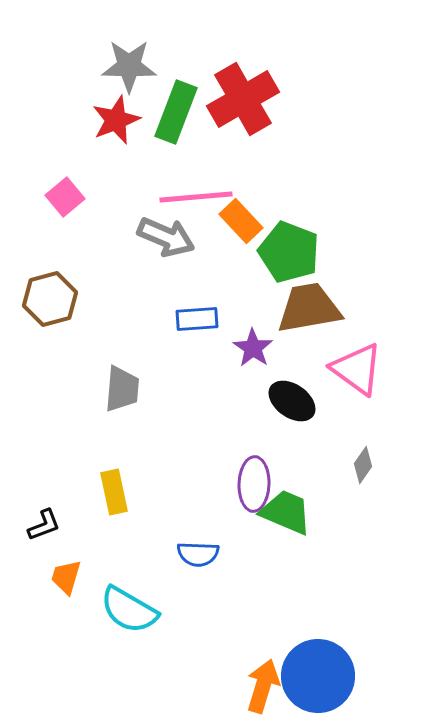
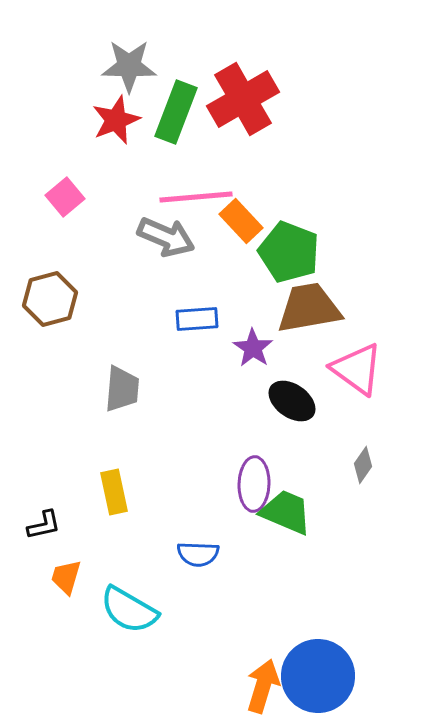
black L-shape: rotated 9 degrees clockwise
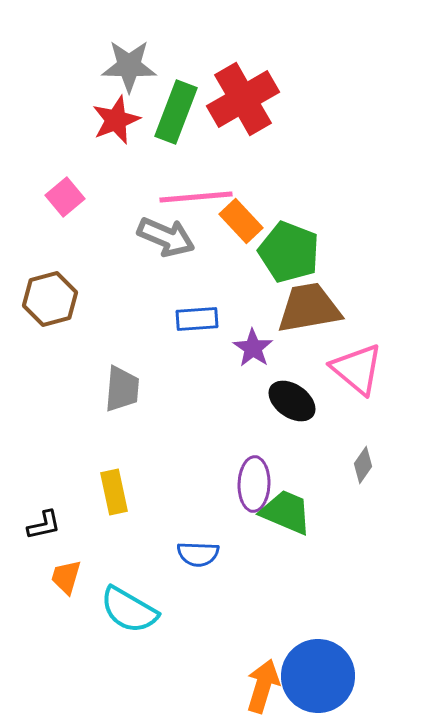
pink triangle: rotated 4 degrees clockwise
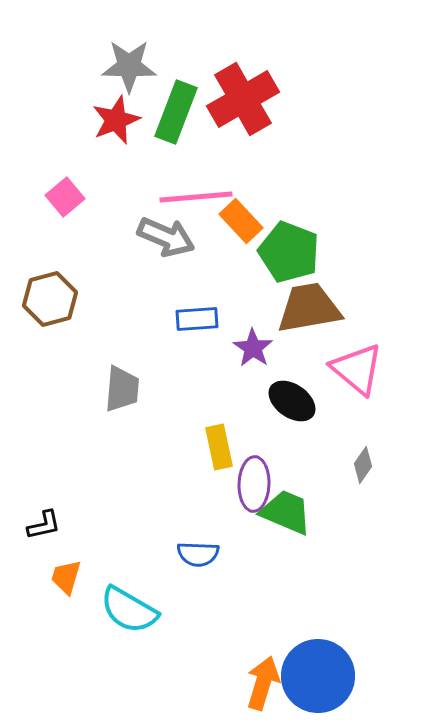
yellow rectangle: moved 105 px right, 45 px up
orange arrow: moved 3 px up
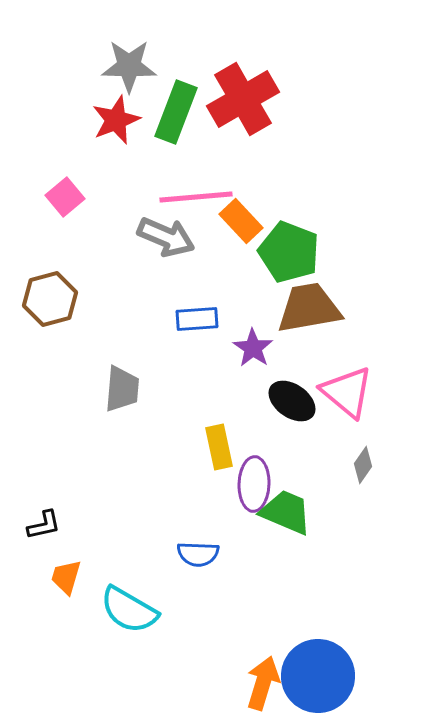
pink triangle: moved 10 px left, 23 px down
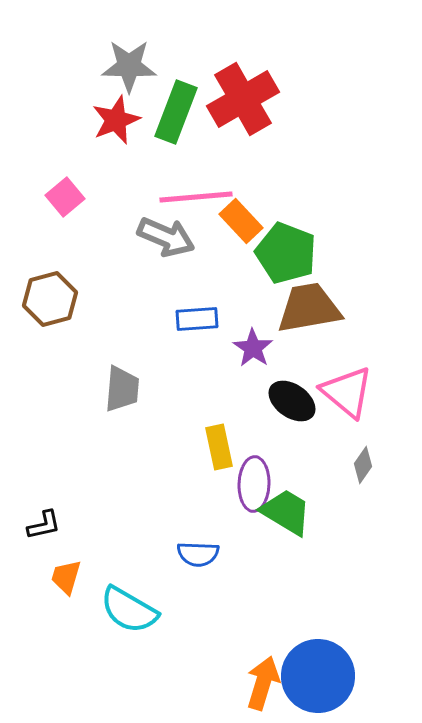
green pentagon: moved 3 px left, 1 px down
green trapezoid: rotated 8 degrees clockwise
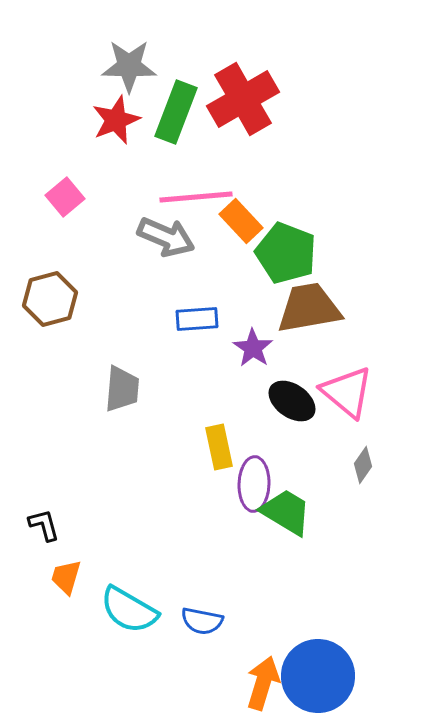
black L-shape: rotated 93 degrees counterclockwise
blue semicircle: moved 4 px right, 67 px down; rotated 9 degrees clockwise
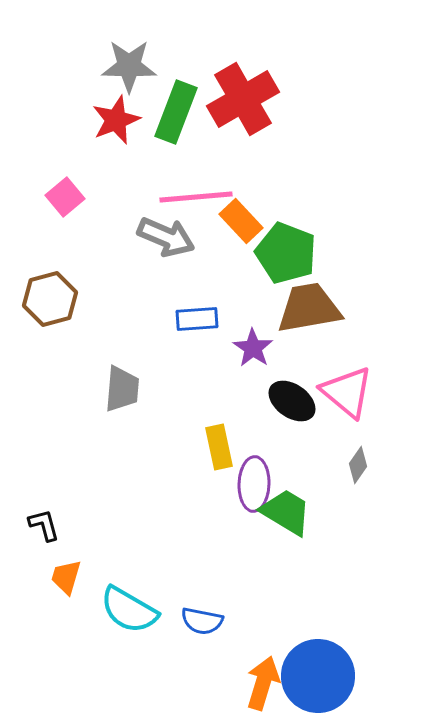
gray diamond: moved 5 px left
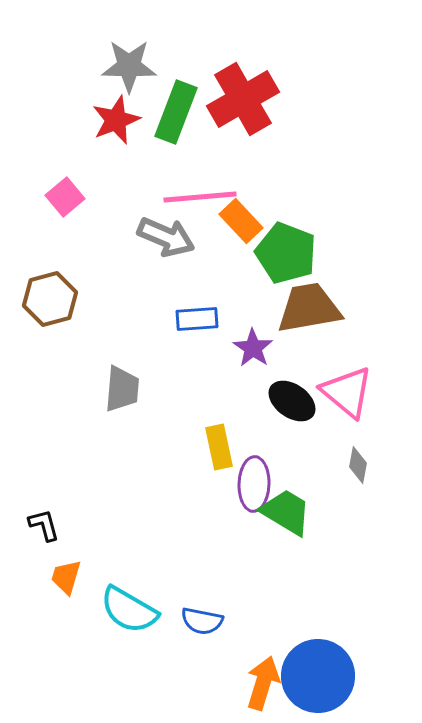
pink line: moved 4 px right
gray diamond: rotated 24 degrees counterclockwise
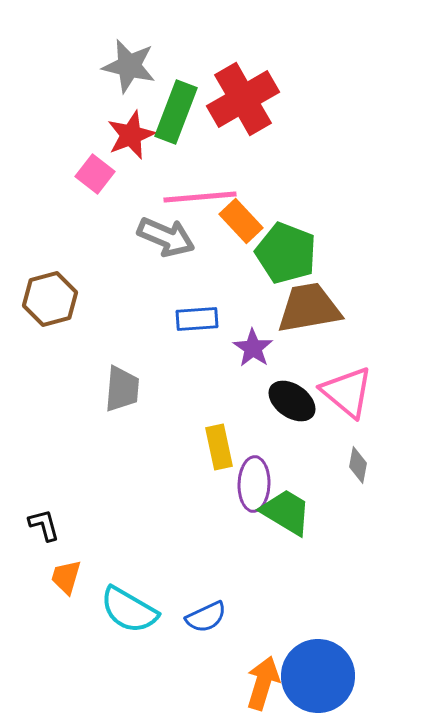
gray star: rotated 12 degrees clockwise
red star: moved 15 px right, 15 px down
pink square: moved 30 px right, 23 px up; rotated 12 degrees counterclockwise
blue semicircle: moved 4 px right, 4 px up; rotated 36 degrees counterclockwise
